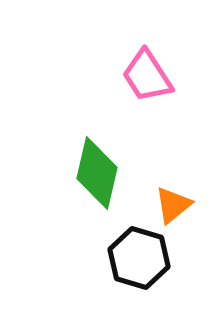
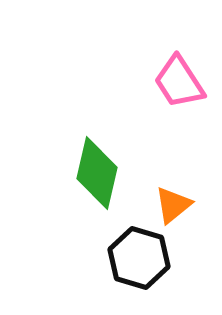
pink trapezoid: moved 32 px right, 6 px down
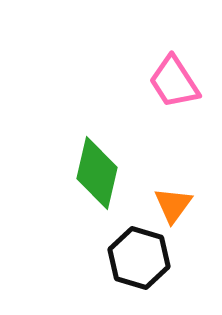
pink trapezoid: moved 5 px left
orange triangle: rotated 15 degrees counterclockwise
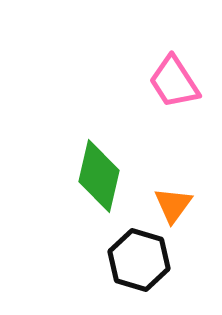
green diamond: moved 2 px right, 3 px down
black hexagon: moved 2 px down
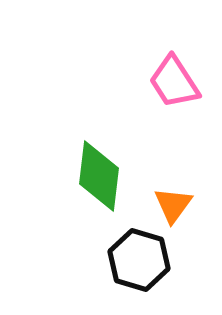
green diamond: rotated 6 degrees counterclockwise
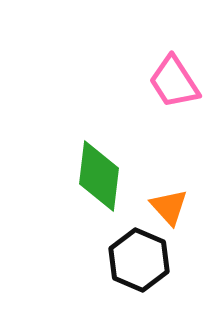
orange triangle: moved 4 px left, 2 px down; rotated 18 degrees counterclockwise
black hexagon: rotated 6 degrees clockwise
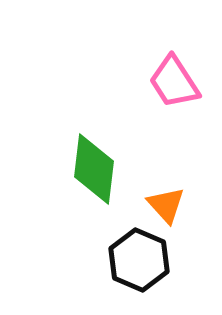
green diamond: moved 5 px left, 7 px up
orange triangle: moved 3 px left, 2 px up
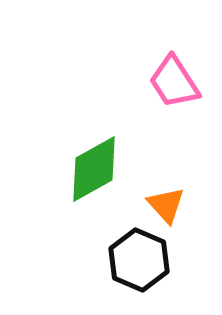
green diamond: rotated 54 degrees clockwise
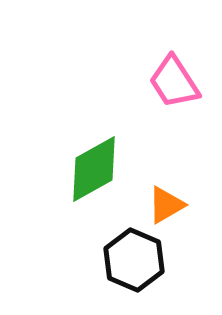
orange triangle: rotated 42 degrees clockwise
black hexagon: moved 5 px left
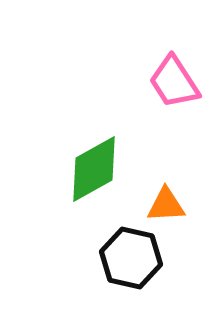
orange triangle: rotated 27 degrees clockwise
black hexagon: moved 3 px left, 2 px up; rotated 10 degrees counterclockwise
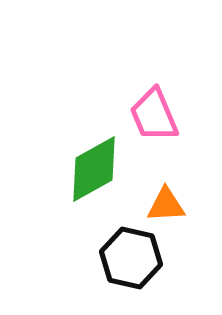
pink trapezoid: moved 20 px left, 33 px down; rotated 10 degrees clockwise
